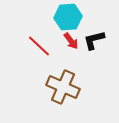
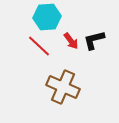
cyan hexagon: moved 21 px left
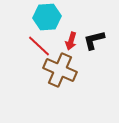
red arrow: rotated 54 degrees clockwise
brown cross: moved 3 px left, 17 px up
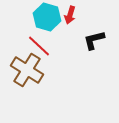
cyan hexagon: rotated 20 degrees clockwise
red arrow: moved 1 px left, 26 px up
brown cross: moved 33 px left; rotated 8 degrees clockwise
